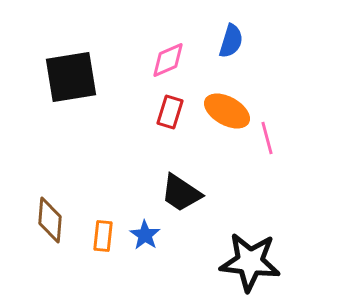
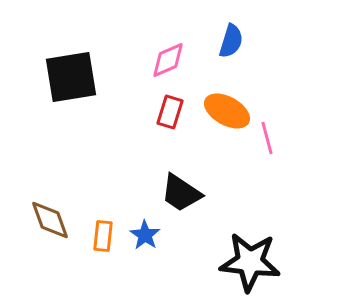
brown diamond: rotated 24 degrees counterclockwise
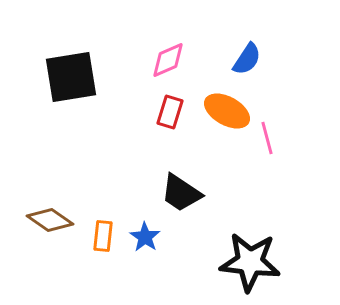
blue semicircle: moved 16 px right, 18 px down; rotated 16 degrees clockwise
brown diamond: rotated 36 degrees counterclockwise
blue star: moved 2 px down
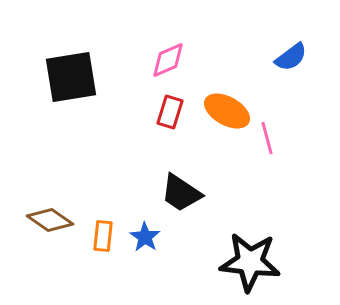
blue semicircle: moved 44 px right, 2 px up; rotated 20 degrees clockwise
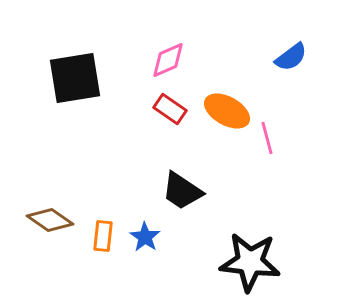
black square: moved 4 px right, 1 px down
red rectangle: moved 3 px up; rotated 72 degrees counterclockwise
black trapezoid: moved 1 px right, 2 px up
